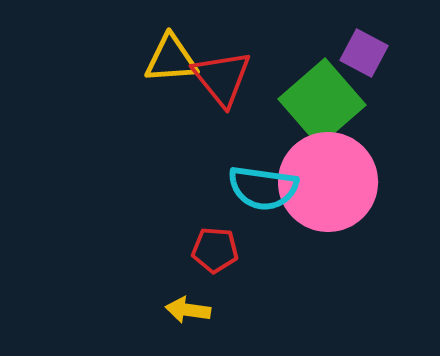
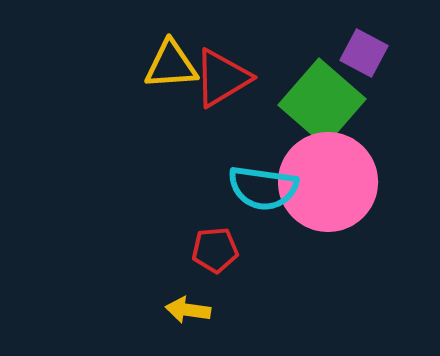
yellow triangle: moved 6 px down
red triangle: rotated 38 degrees clockwise
green square: rotated 8 degrees counterclockwise
red pentagon: rotated 9 degrees counterclockwise
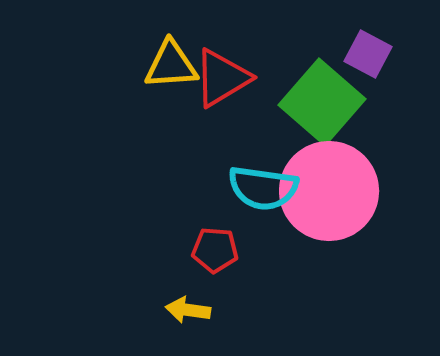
purple square: moved 4 px right, 1 px down
pink circle: moved 1 px right, 9 px down
red pentagon: rotated 9 degrees clockwise
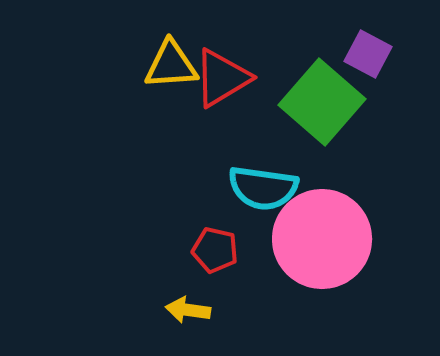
pink circle: moved 7 px left, 48 px down
red pentagon: rotated 9 degrees clockwise
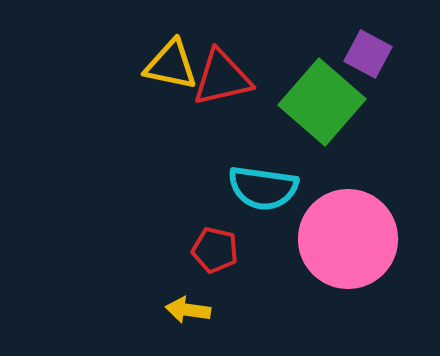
yellow triangle: rotated 16 degrees clockwise
red triangle: rotated 18 degrees clockwise
pink circle: moved 26 px right
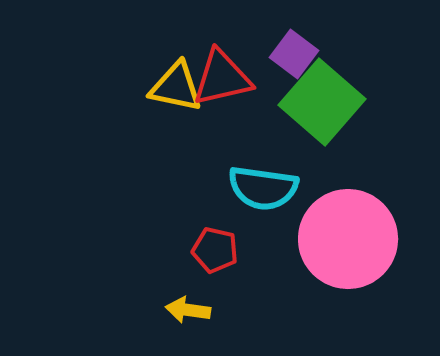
purple square: moved 74 px left; rotated 9 degrees clockwise
yellow triangle: moved 5 px right, 22 px down
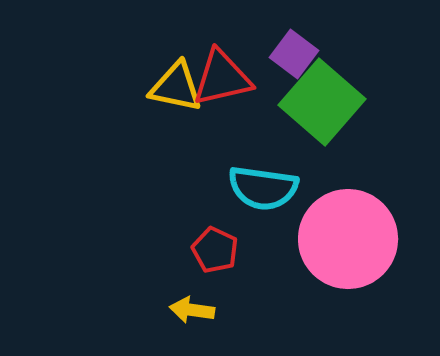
red pentagon: rotated 12 degrees clockwise
yellow arrow: moved 4 px right
